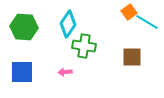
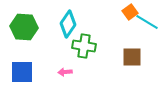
orange square: moved 1 px right
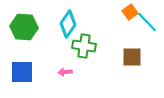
cyan line: rotated 15 degrees clockwise
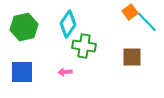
green hexagon: rotated 16 degrees counterclockwise
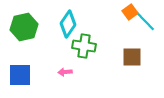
cyan line: moved 2 px left, 1 px up
blue square: moved 2 px left, 3 px down
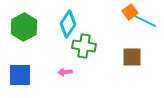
cyan line: rotated 20 degrees counterclockwise
green hexagon: rotated 16 degrees counterclockwise
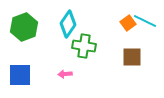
orange square: moved 2 px left, 11 px down
green hexagon: rotated 8 degrees clockwise
pink arrow: moved 2 px down
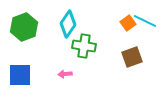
brown square: rotated 20 degrees counterclockwise
